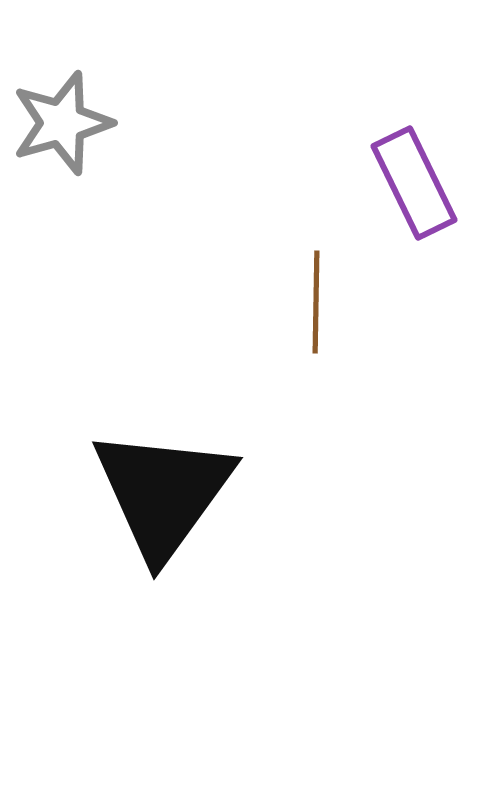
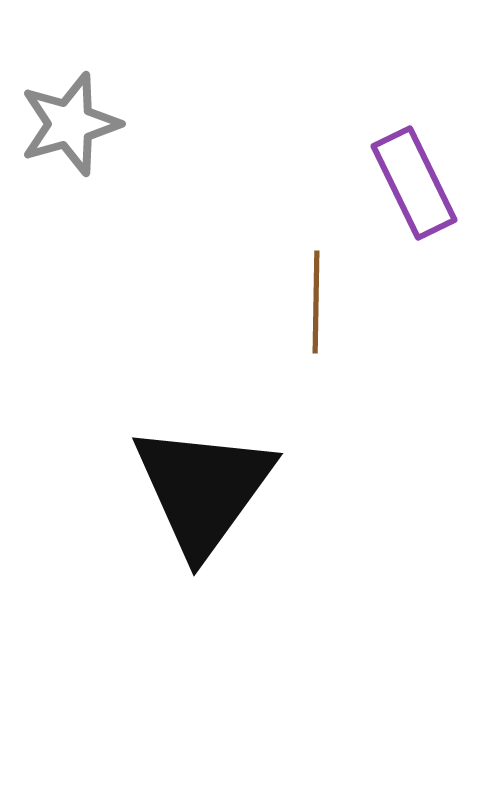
gray star: moved 8 px right, 1 px down
black triangle: moved 40 px right, 4 px up
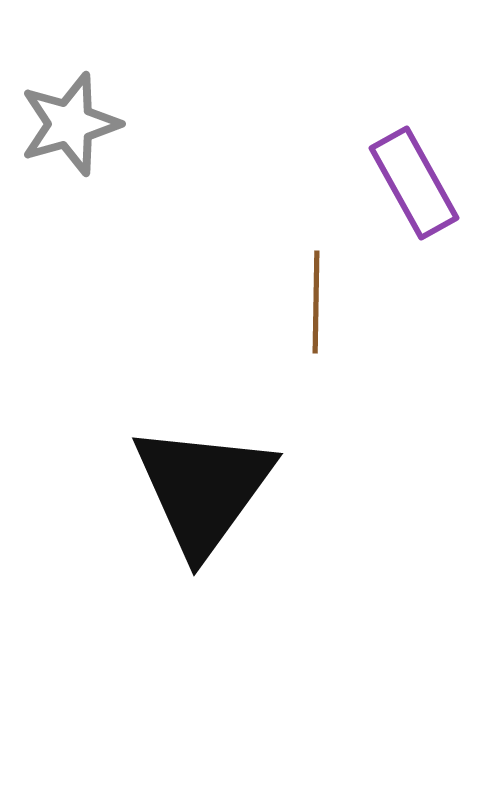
purple rectangle: rotated 3 degrees counterclockwise
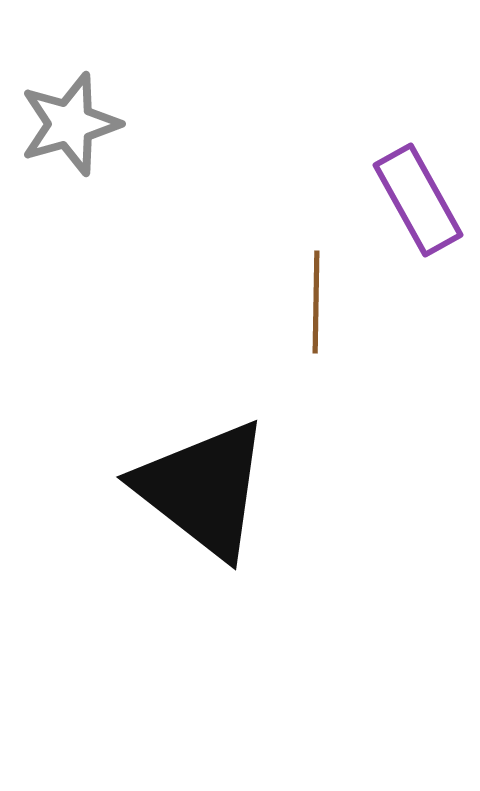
purple rectangle: moved 4 px right, 17 px down
black triangle: rotated 28 degrees counterclockwise
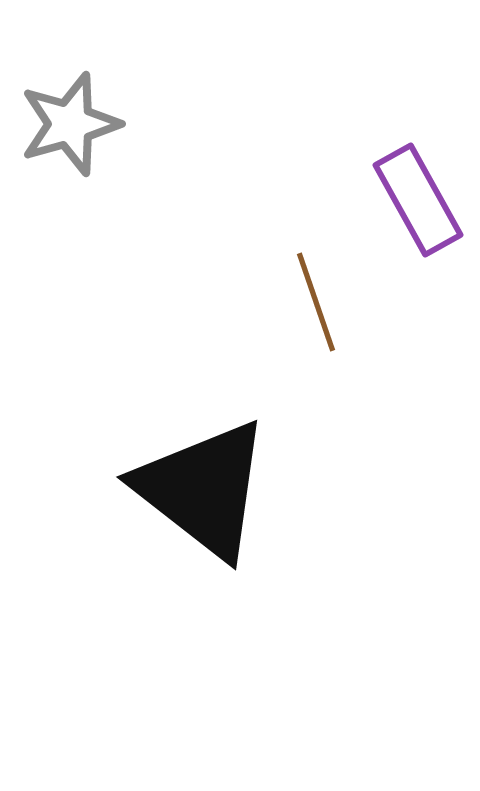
brown line: rotated 20 degrees counterclockwise
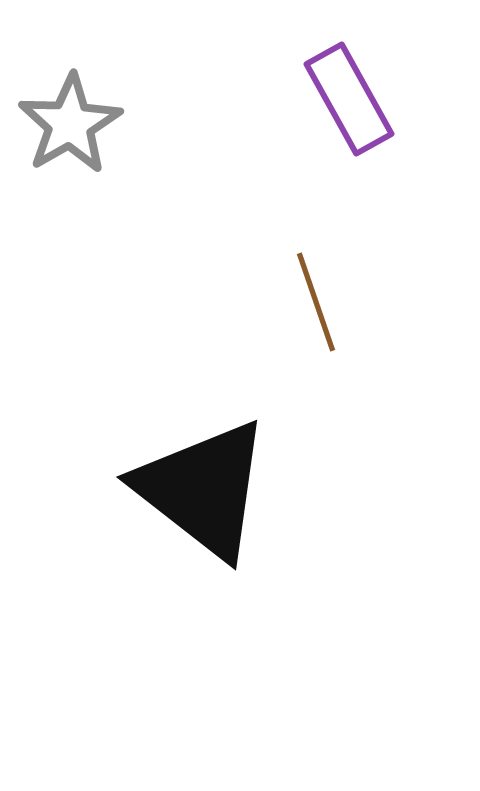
gray star: rotated 14 degrees counterclockwise
purple rectangle: moved 69 px left, 101 px up
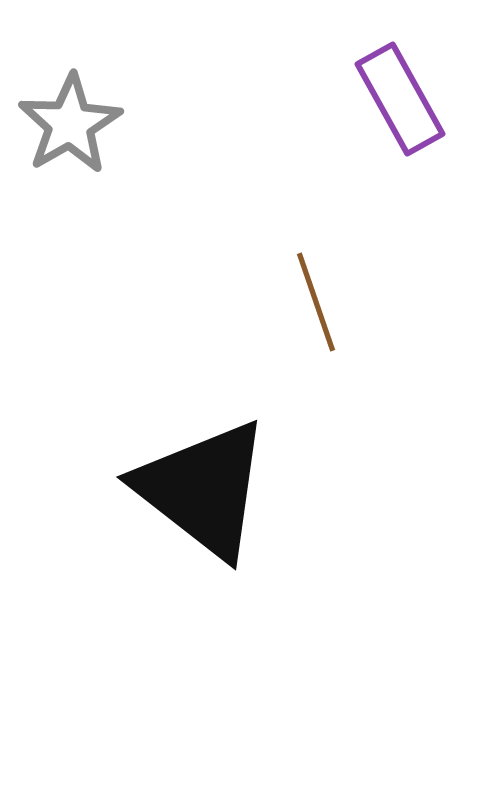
purple rectangle: moved 51 px right
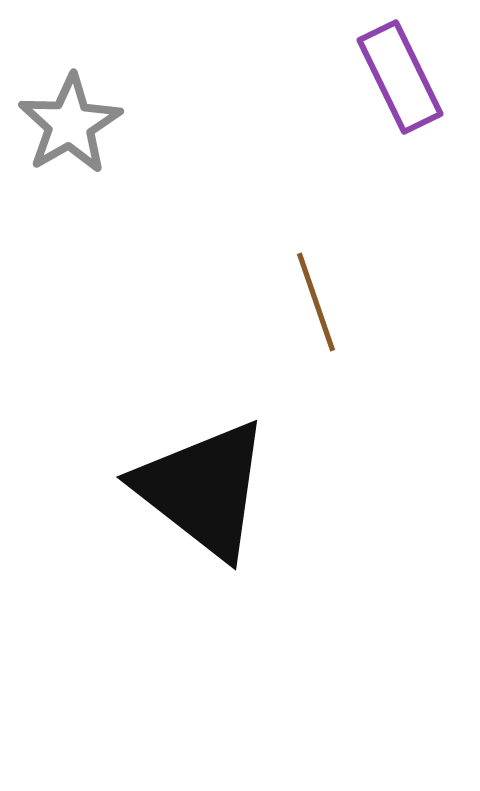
purple rectangle: moved 22 px up; rotated 3 degrees clockwise
